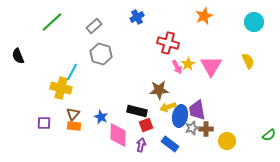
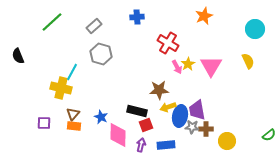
blue cross: rotated 24 degrees clockwise
cyan circle: moved 1 px right, 7 px down
red cross: rotated 15 degrees clockwise
gray star: moved 1 px up; rotated 24 degrees clockwise
blue rectangle: moved 4 px left, 1 px down; rotated 42 degrees counterclockwise
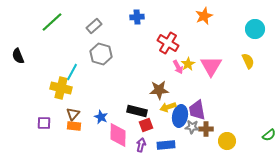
pink arrow: moved 1 px right
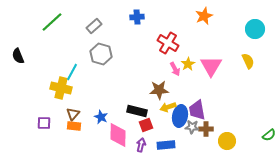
pink arrow: moved 3 px left, 2 px down
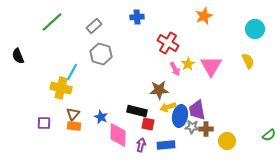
red square: moved 2 px right, 1 px up; rotated 32 degrees clockwise
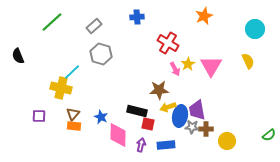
cyan line: rotated 18 degrees clockwise
purple square: moved 5 px left, 7 px up
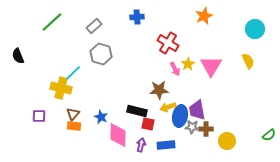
cyan line: moved 1 px right, 1 px down
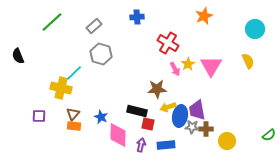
cyan line: moved 1 px right
brown star: moved 2 px left, 1 px up
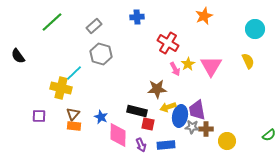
black semicircle: rotated 14 degrees counterclockwise
purple arrow: rotated 144 degrees clockwise
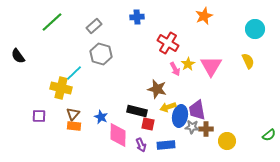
brown star: rotated 18 degrees clockwise
